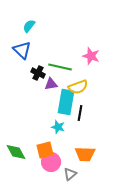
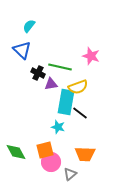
black line: rotated 63 degrees counterclockwise
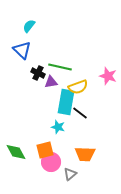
pink star: moved 17 px right, 20 px down
purple triangle: moved 2 px up
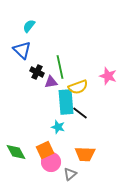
green line: rotated 65 degrees clockwise
black cross: moved 1 px left, 1 px up
cyan rectangle: rotated 15 degrees counterclockwise
orange square: rotated 12 degrees counterclockwise
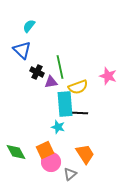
cyan rectangle: moved 1 px left, 2 px down
black line: rotated 35 degrees counterclockwise
orange trapezoid: rotated 125 degrees counterclockwise
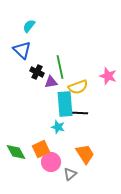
orange square: moved 4 px left, 1 px up
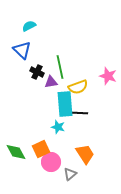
cyan semicircle: rotated 24 degrees clockwise
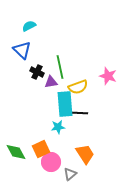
cyan star: rotated 24 degrees counterclockwise
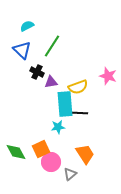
cyan semicircle: moved 2 px left
green line: moved 8 px left, 21 px up; rotated 45 degrees clockwise
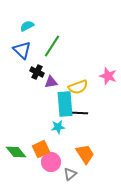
green diamond: rotated 10 degrees counterclockwise
